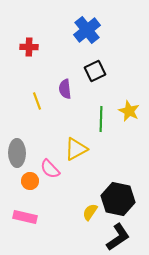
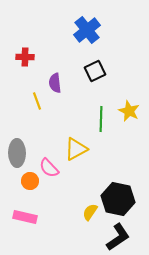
red cross: moved 4 px left, 10 px down
purple semicircle: moved 10 px left, 6 px up
pink semicircle: moved 1 px left, 1 px up
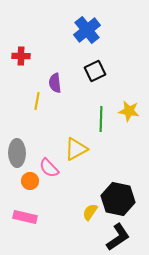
red cross: moved 4 px left, 1 px up
yellow line: rotated 30 degrees clockwise
yellow star: rotated 15 degrees counterclockwise
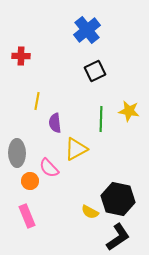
purple semicircle: moved 40 px down
yellow semicircle: rotated 96 degrees counterclockwise
pink rectangle: moved 2 px right, 1 px up; rotated 55 degrees clockwise
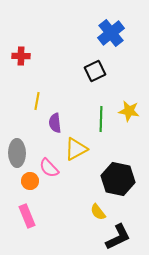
blue cross: moved 24 px right, 3 px down
black hexagon: moved 20 px up
yellow semicircle: moved 8 px right; rotated 24 degrees clockwise
black L-shape: rotated 8 degrees clockwise
